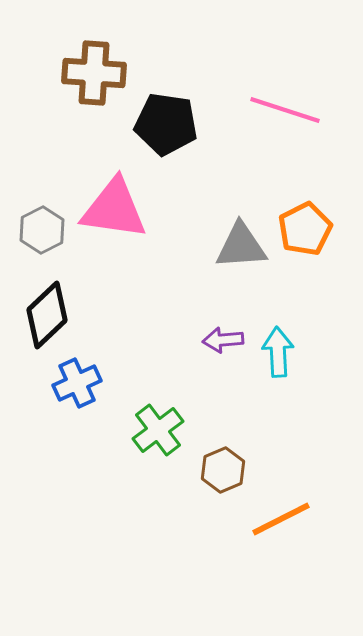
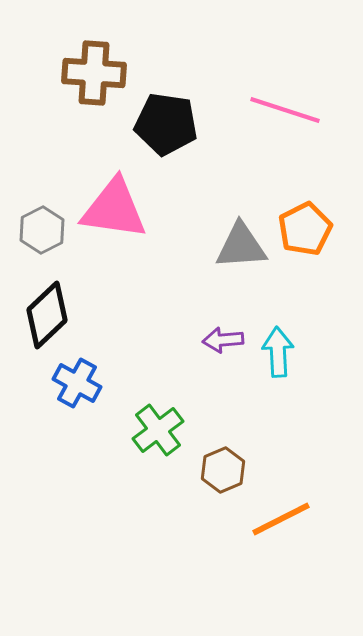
blue cross: rotated 36 degrees counterclockwise
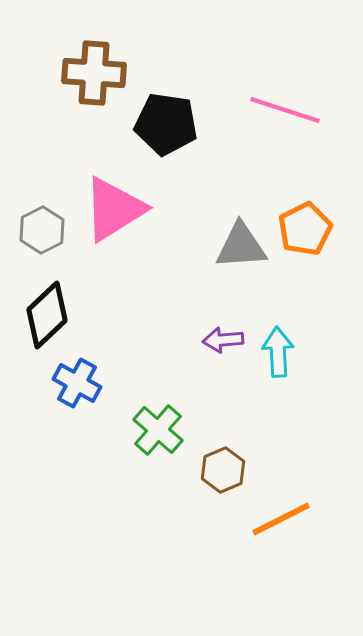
pink triangle: rotated 40 degrees counterclockwise
green cross: rotated 12 degrees counterclockwise
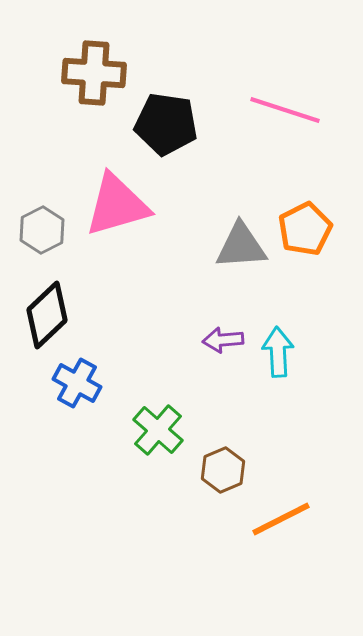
pink triangle: moved 3 px right, 4 px up; rotated 16 degrees clockwise
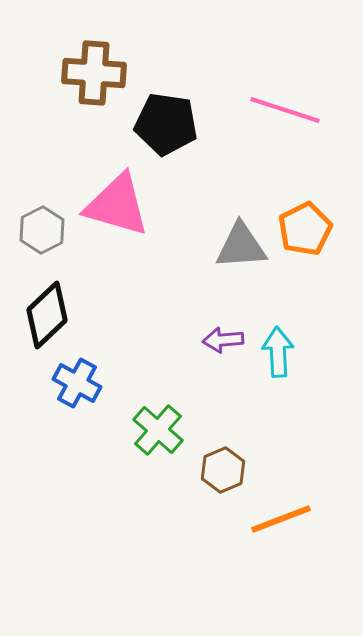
pink triangle: rotated 32 degrees clockwise
orange line: rotated 6 degrees clockwise
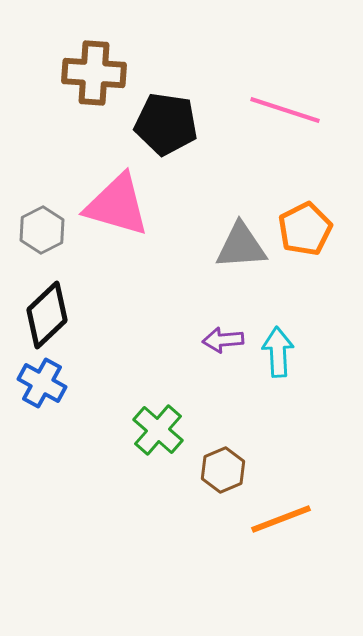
blue cross: moved 35 px left
